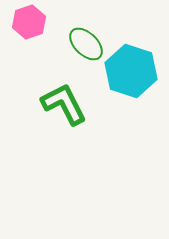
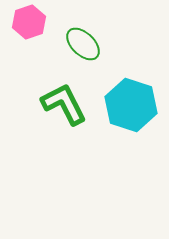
green ellipse: moved 3 px left
cyan hexagon: moved 34 px down
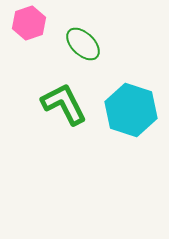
pink hexagon: moved 1 px down
cyan hexagon: moved 5 px down
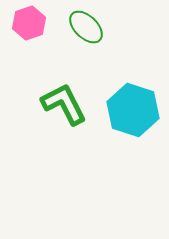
green ellipse: moved 3 px right, 17 px up
cyan hexagon: moved 2 px right
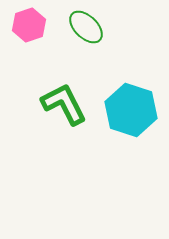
pink hexagon: moved 2 px down
cyan hexagon: moved 2 px left
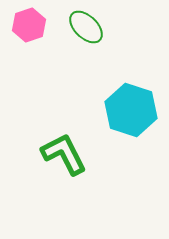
green L-shape: moved 50 px down
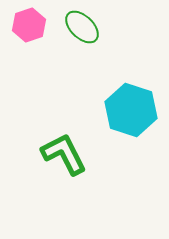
green ellipse: moved 4 px left
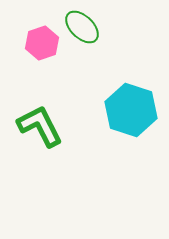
pink hexagon: moved 13 px right, 18 px down
green L-shape: moved 24 px left, 28 px up
